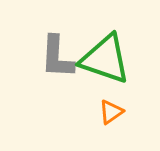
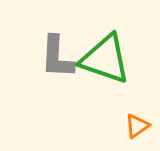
orange triangle: moved 26 px right, 14 px down
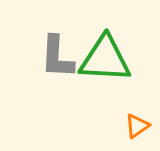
green triangle: rotated 16 degrees counterclockwise
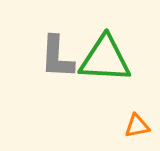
orange triangle: rotated 24 degrees clockwise
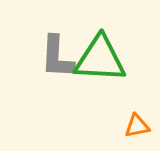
green triangle: moved 5 px left
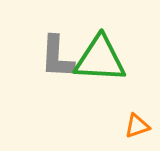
orange triangle: rotated 8 degrees counterclockwise
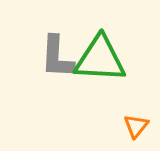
orange triangle: moved 1 px left; rotated 32 degrees counterclockwise
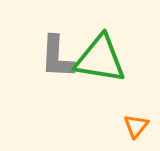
green triangle: rotated 6 degrees clockwise
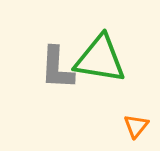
gray L-shape: moved 11 px down
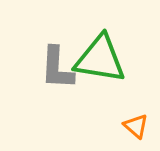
orange triangle: rotated 28 degrees counterclockwise
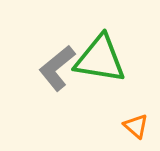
gray L-shape: rotated 48 degrees clockwise
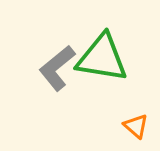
green triangle: moved 2 px right, 1 px up
